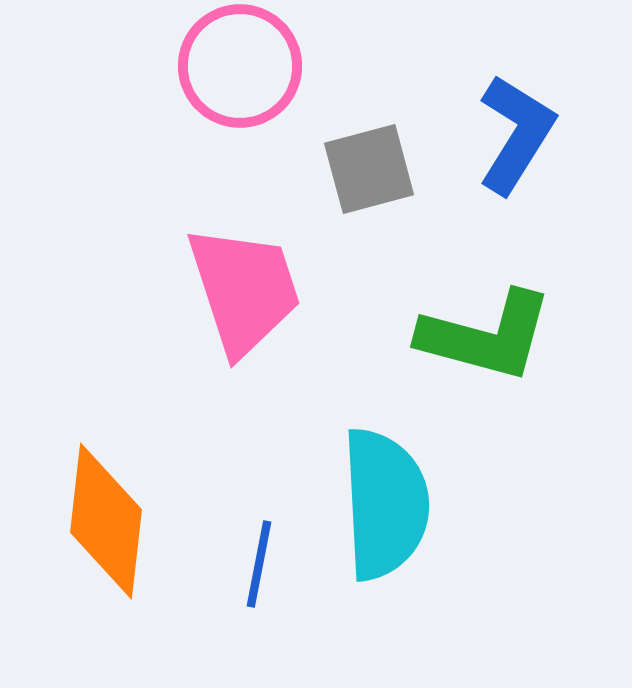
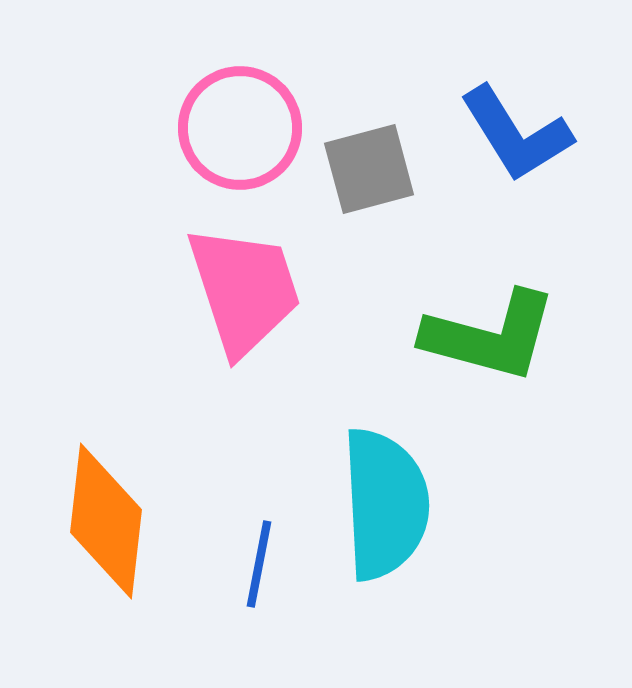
pink circle: moved 62 px down
blue L-shape: rotated 116 degrees clockwise
green L-shape: moved 4 px right
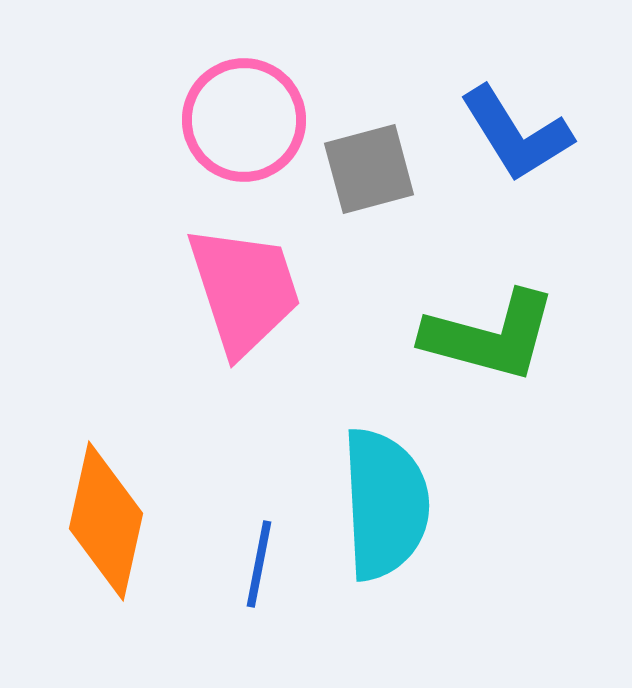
pink circle: moved 4 px right, 8 px up
orange diamond: rotated 6 degrees clockwise
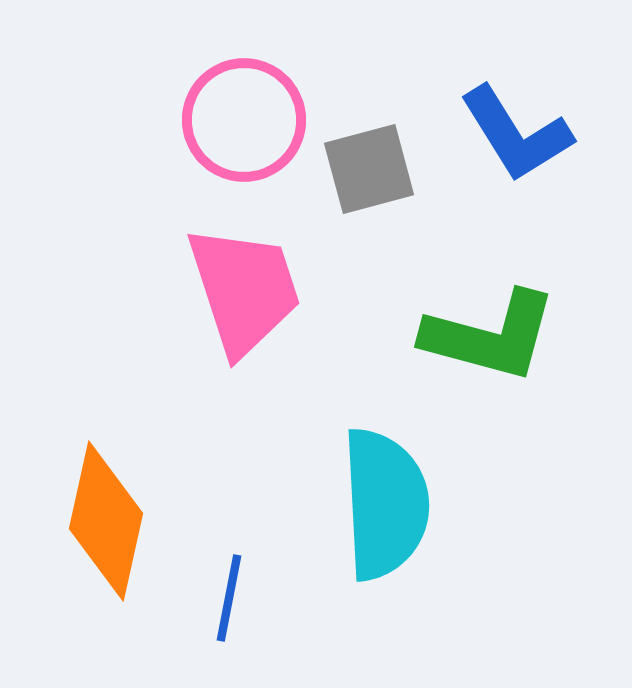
blue line: moved 30 px left, 34 px down
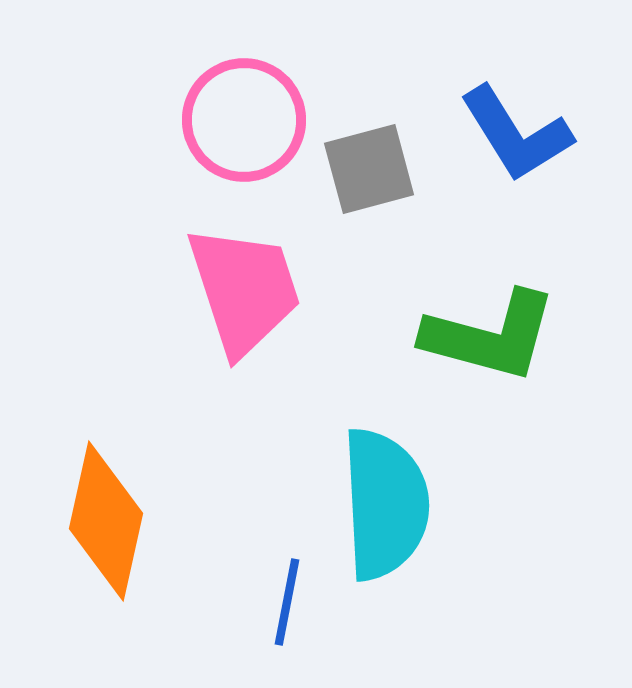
blue line: moved 58 px right, 4 px down
